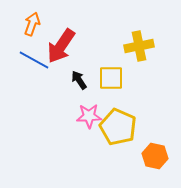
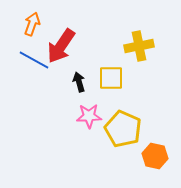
black arrow: moved 2 px down; rotated 18 degrees clockwise
yellow pentagon: moved 5 px right, 2 px down
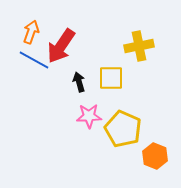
orange arrow: moved 1 px left, 8 px down
orange hexagon: rotated 10 degrees clockwise
